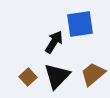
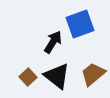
blue square: rotated 12 degrees counterclockwise
black arrow: moved 1 px left
black triangle: rotated 36 degrees counterclockwise
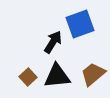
black triangle: rotated 44 degrees counterclockwise
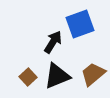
black triangle: rotated 16 degrees counterclockwise
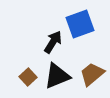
brown trapezoid: moved 1 px left
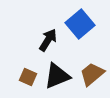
blue square: rotated 20 degrees counterclockwise
black arrow: moved 5 px left, 2 px up
brown square: rotated 24 degrees counterclockwise
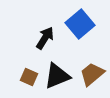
black arrow: moved 3 px left, 2 px up
brown square: moved 1 px right
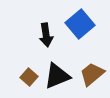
black arrow: moved 1 px right, 3 px up; rotated 140 degrees clockwise
brown square: rotated 18 degrees clockwise
